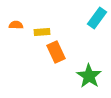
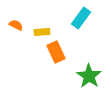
cyan rectangle: moved 16 px left
orange semicircle: rotated 24 degrees clockwise
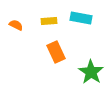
cyan rectangle: rotated 65 degrees clockwise
yellow rectangle: moved 7 px right, 11 px up
green star: moved 2 px right, 4 px up
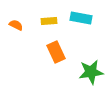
green star: rotated 30 degrees clockwise
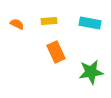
cyan rectangle: moved 9 px right, 5 px down
orange semicircle: moved 1 px right, 1 px up
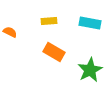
orange semicircle: moved 7 px left, 8 px down
orange rectangle: moved 2 px left; rotated 35 degrees counterclockwise
green star: moved 1 px left, 2 px up; rotated 20 degrees counterclockwise
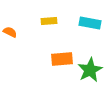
orange rectangle: moved 8 px right, 7 px down; rotated 35 degrees counterclockwise
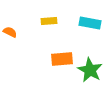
green star: rotated 15 degrees counterclockwise
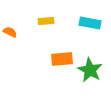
yellow rectangle: moved 3 px left
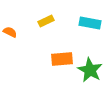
yellow rectangle: rotated 21 degrees counterclockwise
